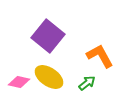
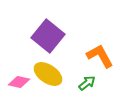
yellow ellipse: moved 1 px left, 3 px up
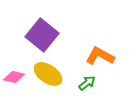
purple square: moved 6 px left, 1 px up
orange L-shape: rotated 32 degrees counterclockwise
pink diamond: moved 5 px left, 5 px up
